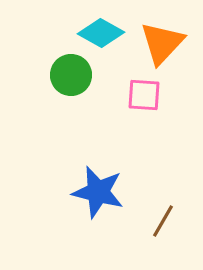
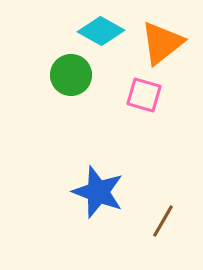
cyan diamond: moved 2 px up
orange triangle: rotated 9 degrees clockwise
pink square: rotated 12 degrees clockwise
blue star: rotated 6 degrees clockwise
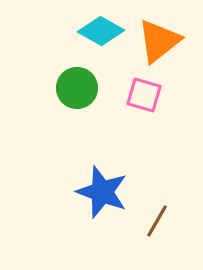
orange triangle: moved 3 px left, 2 px up
green circle: moved 6 px right, 13 px down
blue star: moved 4 px right
brown line: moved 6 px left
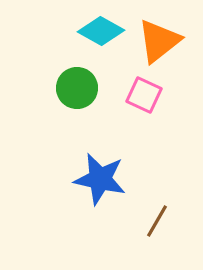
pink square: rotated 9 degrees clockwise
blue star: moved 2 px left, 13 px up; rotated 8 degrees counterclockwise
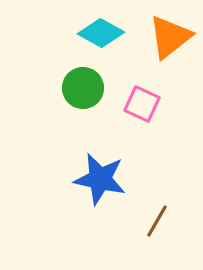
cyan diamond: moved 2 px down
orange triangle: moved 11 px right, 4 px up
green circle: moved 6 px right
pink square: moved 2 px left, 9 px down
